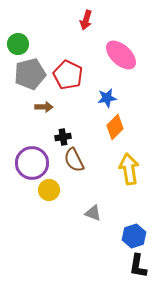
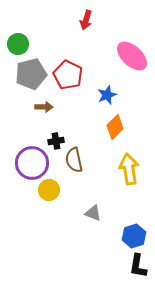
pink ellipse: moved 11 px right, 1 px down
gray pentagon: moved 1 px right
blue star: moved 3 px up; rotated 12 degrees counterclockwise
black cross: moved 7 px left, 4 px down
brown semicircle: rotated 15 degrees clockwise
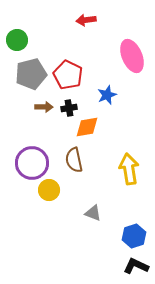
red arrow: rotated 66 degrees clockwise
green circle: moved 1 px left, 4 px up
pink ellipse: rotated 24 degrees clockwise
orange diamond: moved 28 px left; rotated 35 degrees clockwise
black cross: moved 13 px right, 33 px up
black L-shape: moved 2 px left; rotated 105 degrees clockwise
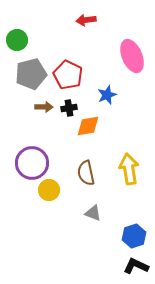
orange diamond: moved 1 px right, 1 px up
brown semicircle: moved 12 px right, 13 px down
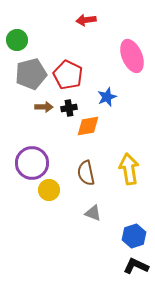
blue star: moved 2 px down
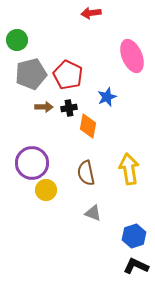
red arrow: moved 5 px right, 7 px up
orange diamond: rotated 70 degrees counterclockwise
yellow circle: moved 3 px left
